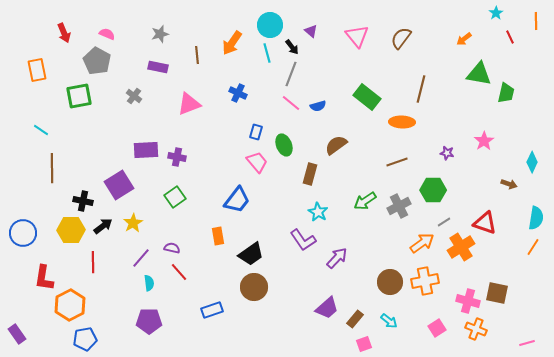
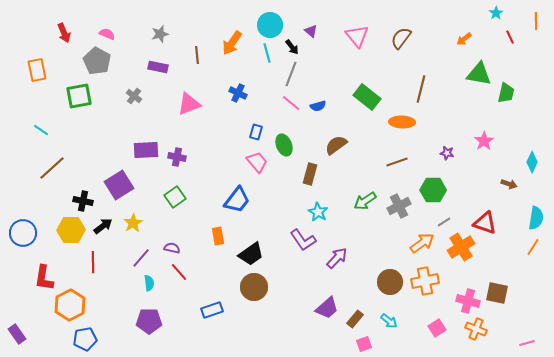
brown line at (52, 168): rotated 48 degrees clockwise
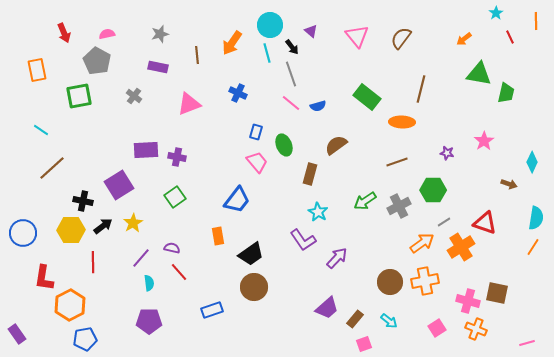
pink semicircle at (107, 34): rotated 35 degrees counterclockwise
gray line at (291, 74): rotated 40 degrees counterclockwise
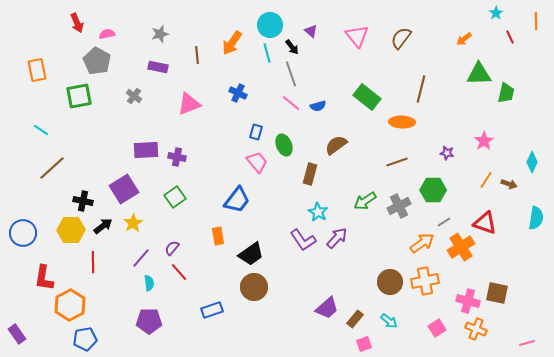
red arrow at (64, 33): moved 13 px right, 10 px up
green triangle at (479, 74): rotated 12 degrees counterclockwise
purple square at (119, 185): moved 5 px right, 4 px down
orange line at (533, 247): moved 47 px left, 67 px up
purple semicircle at (172, 248): rotated 63 degrees counterclockwise
purple arrow at (337, 258): moved 20 px up
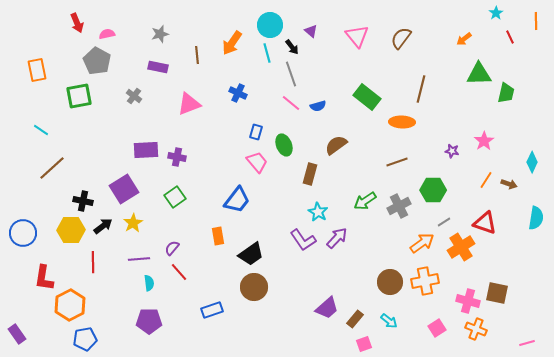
purple star at (447, 153): moved 5 px right, 2 px up
purple line at (141, 258): moved 2 px left, 1 px down; rotated 45 degrees clockwise
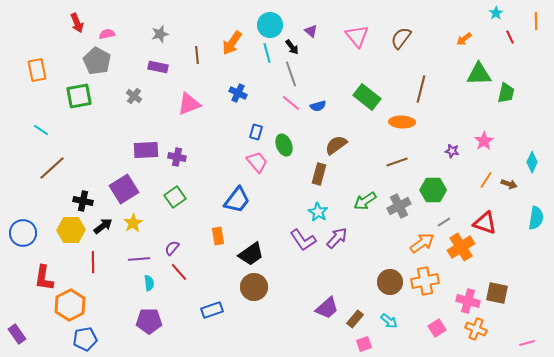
brown rectangle at (310, 174): moved 9 px right
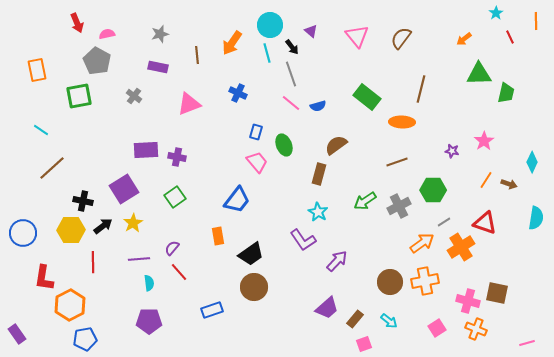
purple arrow at (337, 238): moved 23 px down
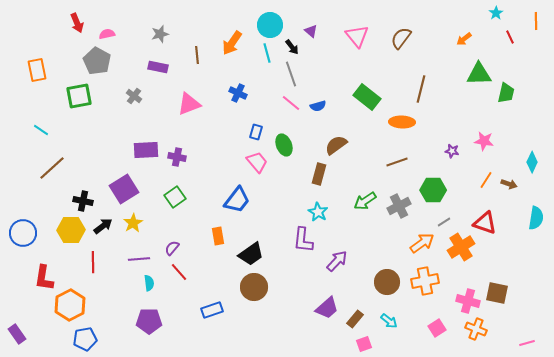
pink star at (484, 141): rotated 30 degrees counterclockwise
purple L-shape at (303, 240): rotated 40 degrees clockwise
brown circle at (390, 282): moved 3 px left
